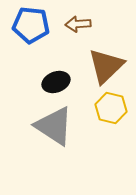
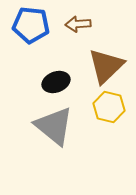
yellow hexagon: moved 2 px left, 1 px up
gray triangle: rotated 6 degrees clockwise
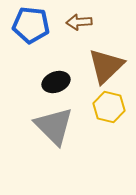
brown arrow: moved 1 px right, 2 px up
gray triangle: rotated 6 degrees clockwise
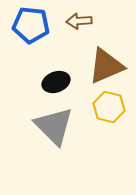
brown arrow: moved 1 px up
brown triangle: rotated 21 degrees clockwise
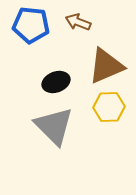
brown arrow: moved 1 px left, 1 px down; rotated 25 degrees clockwise
yellow hexagon: rotated 16 degrees counterclockwise
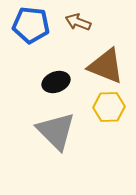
brown triangle: rotated 45 degrees clockwise
gray triangle: moved 2 px right, 5 px down
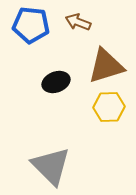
brown triangle: rotated 39 degrees counterclockwise
gray triangle: moved 5 px left, 35 px down
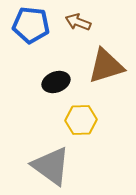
yellow hexagon: moved 28 px left, 13 px down
gray triangle: rotated 9 degrees counterclockwise
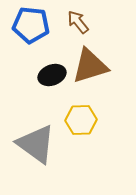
brown arrow: rotated 30 degrees clockwise
brown triangle: moved 16 px left
black ellipse: moved 4 px left, 7 px up
gray triangle: moved 15 px left, 22 px up
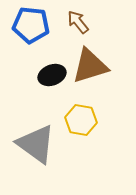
yellow hexagon: rotated 12 degrees clockwise
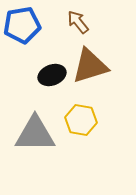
blue pentagon: moved 9 px left; rotated 15 degrees counterclockwise
gray triangle: moved 1 px left, 10 px up; rotated 36 degrees counterclockwise
